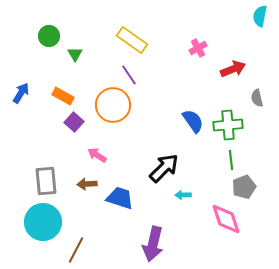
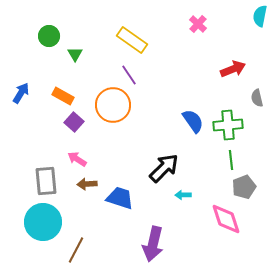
pink cross: moved 24 px up; rotated 18 degrees counterclockwise
pink arrow: moved 20 px left, 4 px down
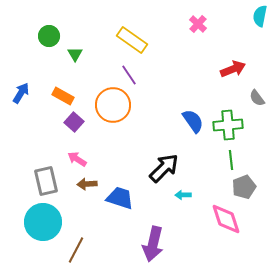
gray semicircle: rotated 24 degrees counterclockwise
gray rectangle: rotated 8 degrees counterclockwise
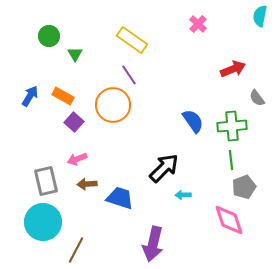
blue arrow: moved 9 px right, 3 px down
green cross: moved 4 px right, 1 px down
pink arrow: rotated 54 degrees counterclockwise
pink diamond: moved 3 px right, 1 px down
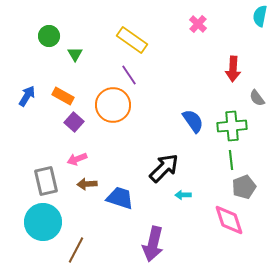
red arrow: rotated 115 degrees clockwise
blue arrow: moved 3 px left
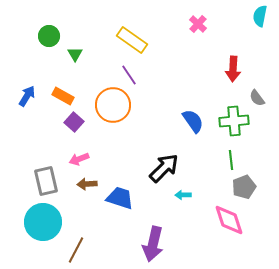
green cross: moved 2 px right, 5 px up
pink arrow: moved 2 px right
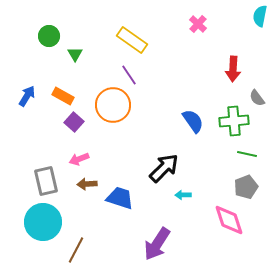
green line: moved 16 px right, 6 px up; rotated 72 degrees counterclockwise
gray pentagon: moved 2 px right
purple arrow: moved 4 px right; rotated 20 degrees clockwise
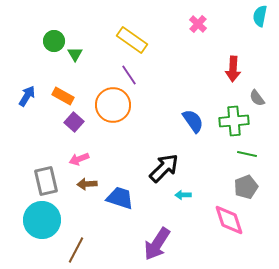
green circle: moved 5 px right, 5 px down
cyan circle: moved 1 px left, 2 px up
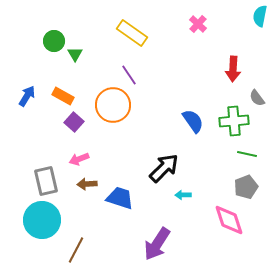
yellow rectangle: moved 7 px up
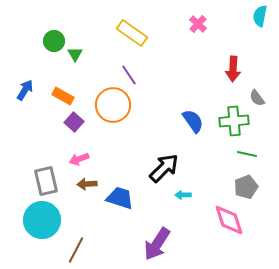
blue arrow: moved 2 px left, 6 px up
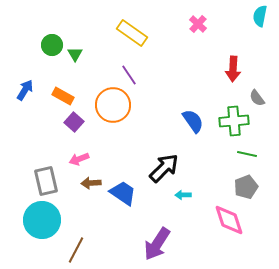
green circle: moved 2 px left, 4 px down
brown arrow: moved 4 px right, 1 px up
blue trapezoid: moved 3 px right, 5 px up; rotated 16 degrees clockwise
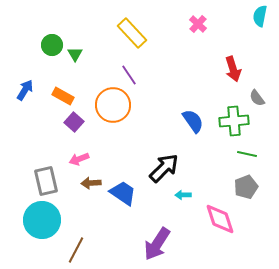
yellow rectangle: rotated 12 degrees clockwise
red arrow: rotated 20 degrees counterclockwise
pink diamond: moved 9 px left, 1 px up
